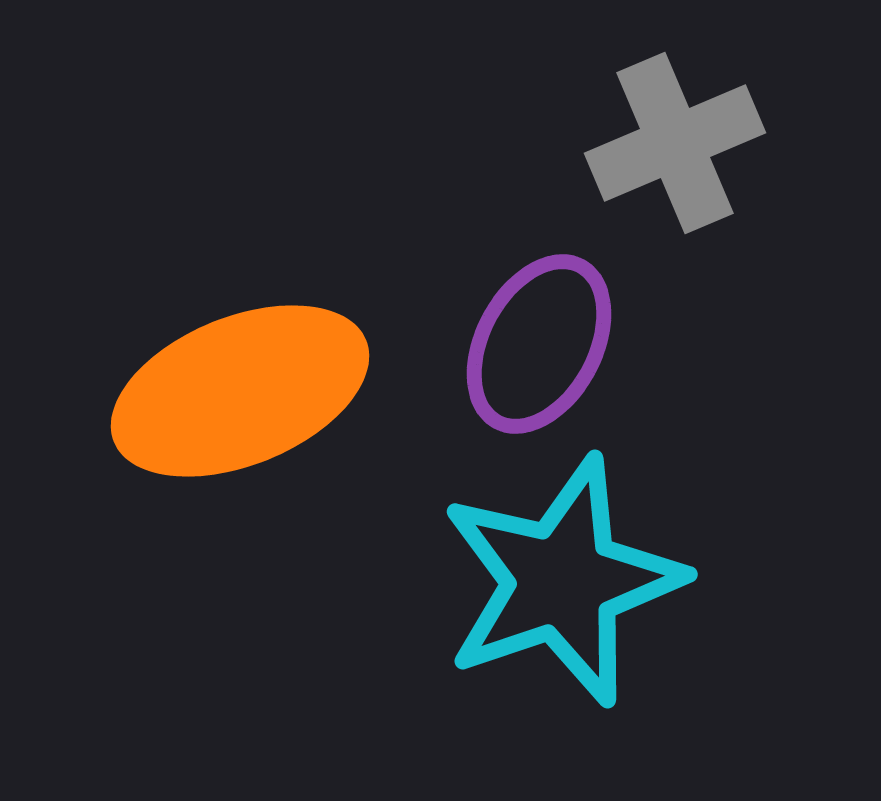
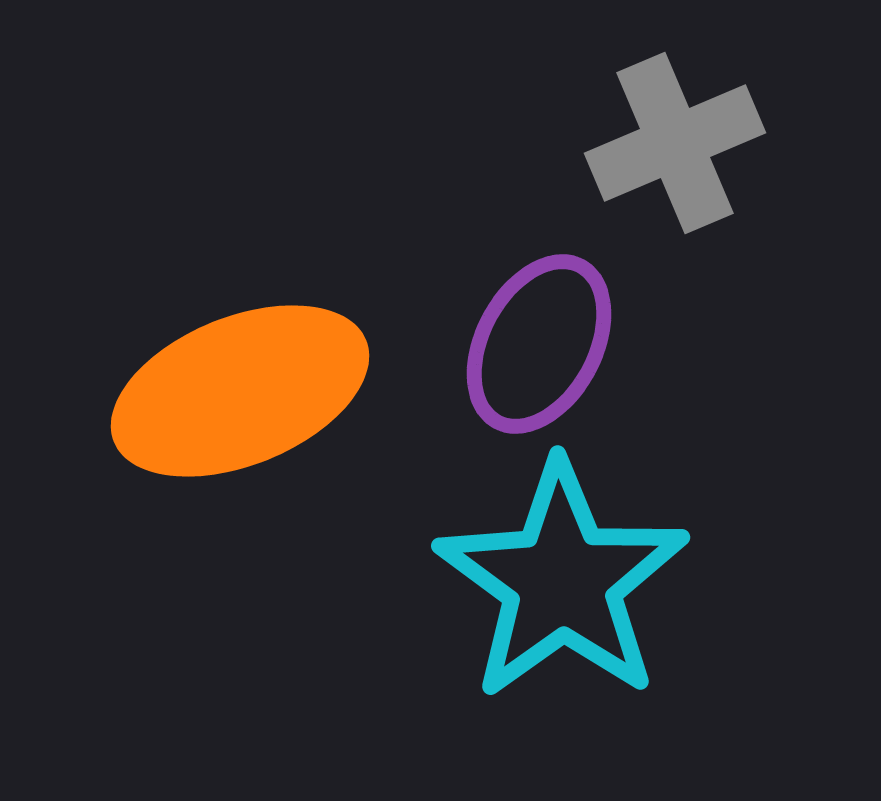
cyan star: rotated 17 degrees counterclockwise
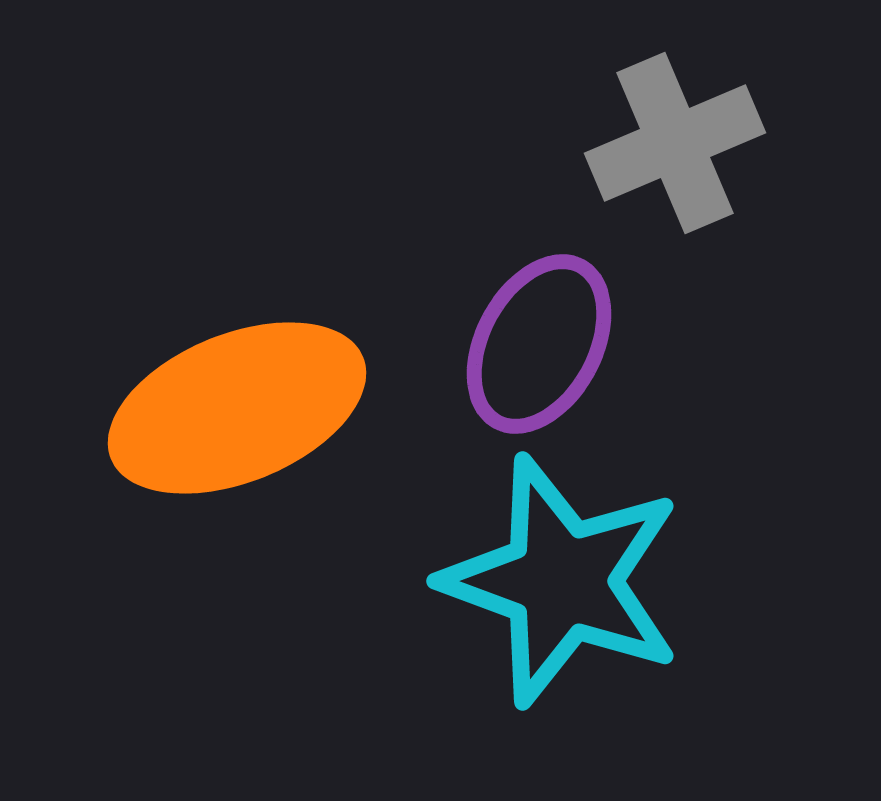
orange ellipse: moved 3 px left, 17 px down
cyan star: rotated 16 degrees counterclockwise
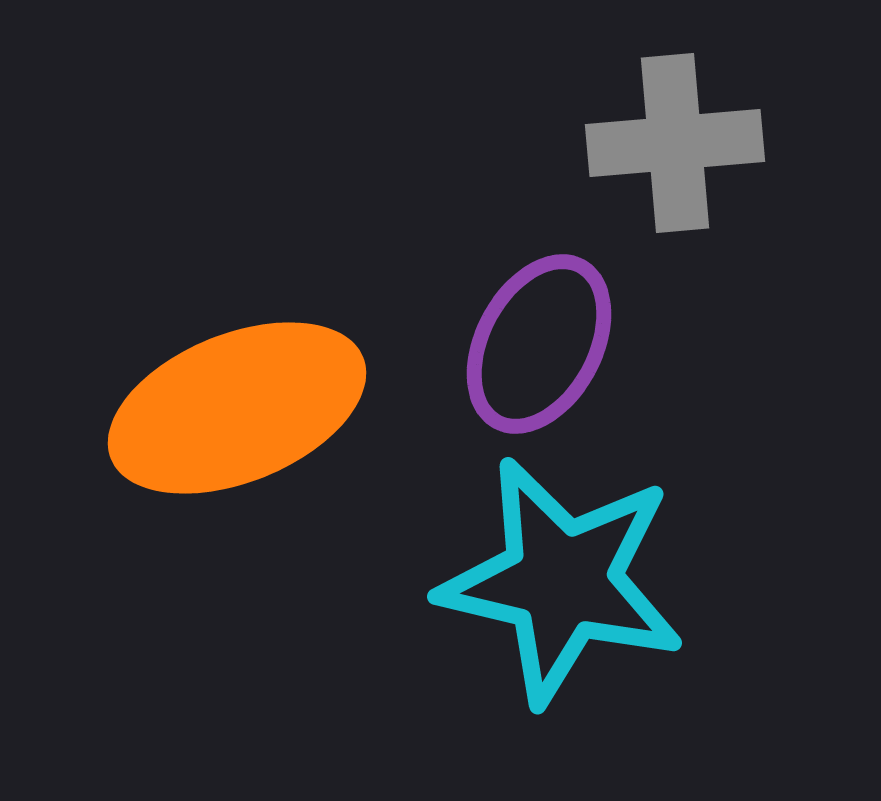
gray cross: rotated 18 degrees clockwise
cyan star: rotated 7 degrees counterclockwise
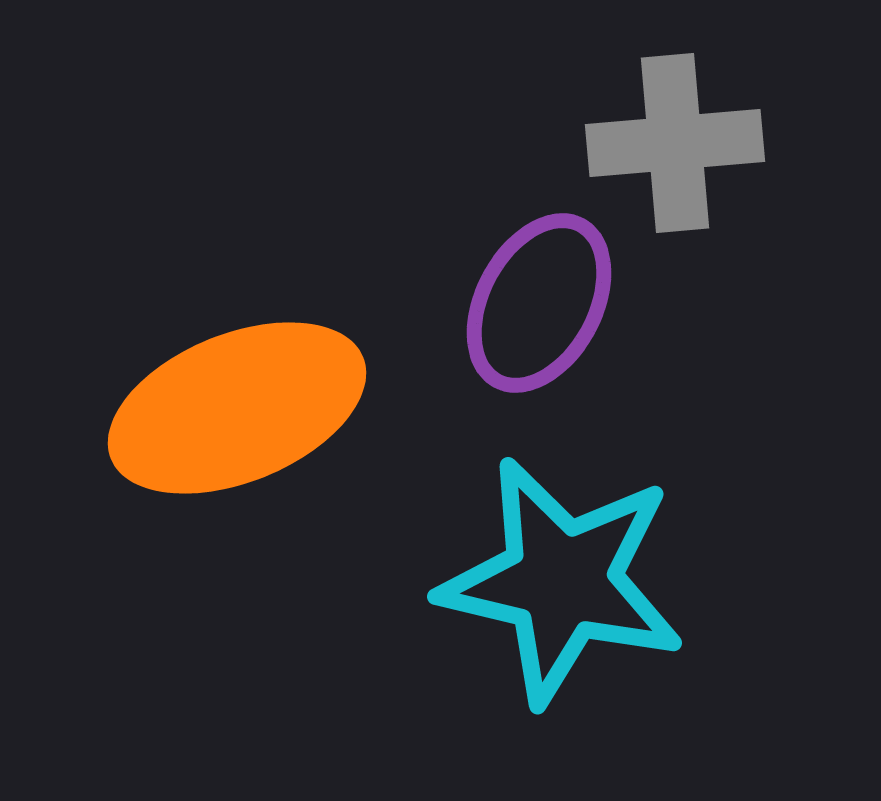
purple ellipse: moved 41 px up
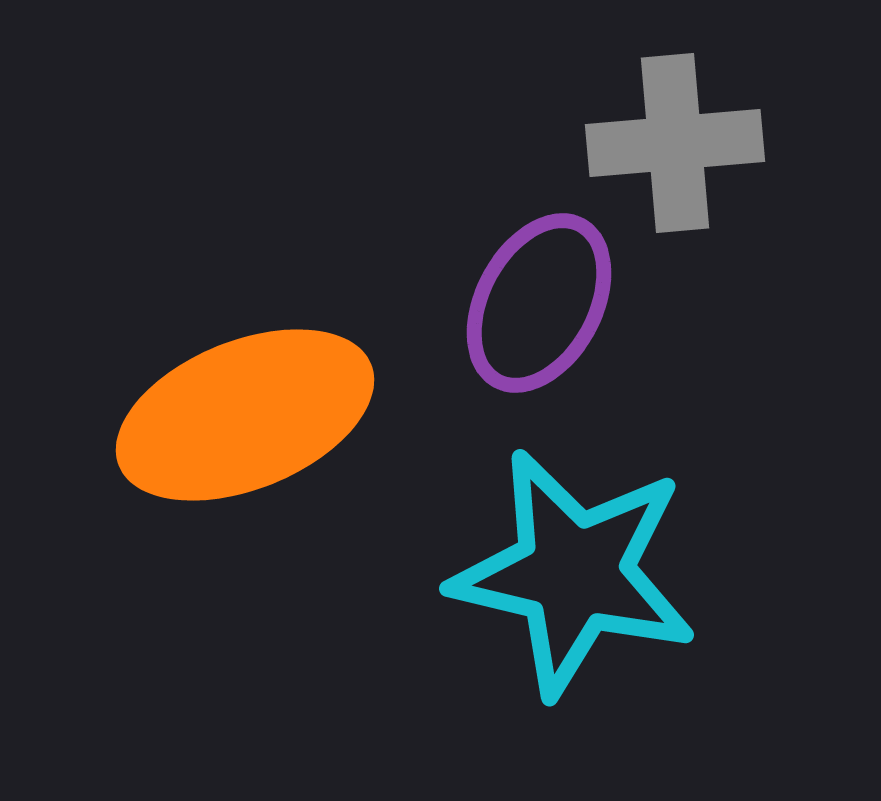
orange ellipse: moved 8 px right, 7 px down
cyan star: moved 12 px right, 8 px up
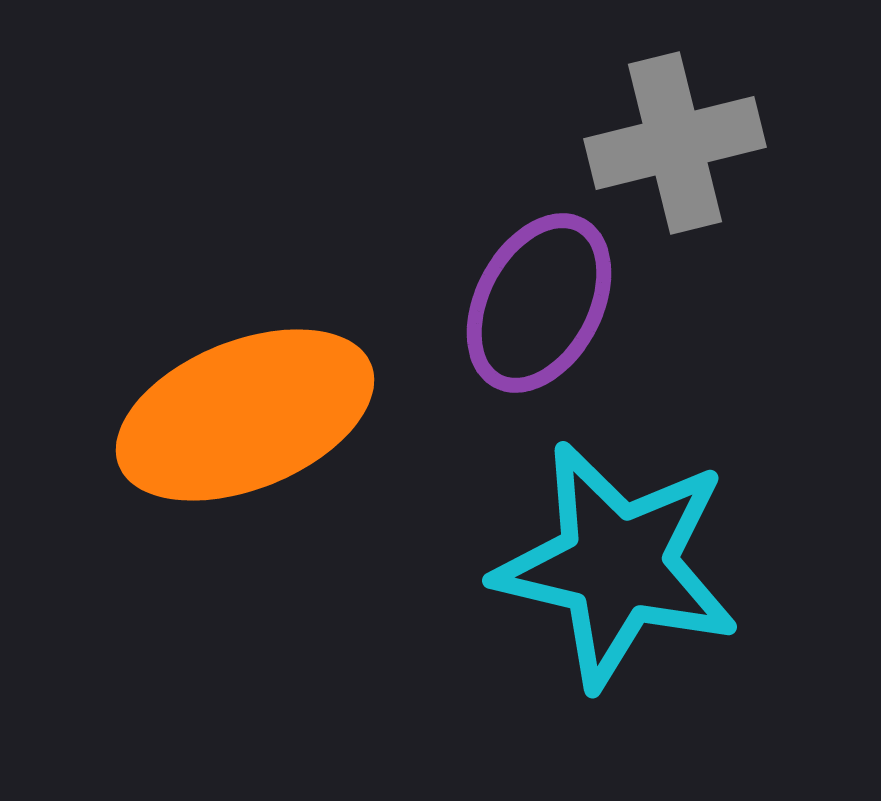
gray cross: rotated 9 degrees counterclockwise
cyan star: moved 43 px right, 8 px up
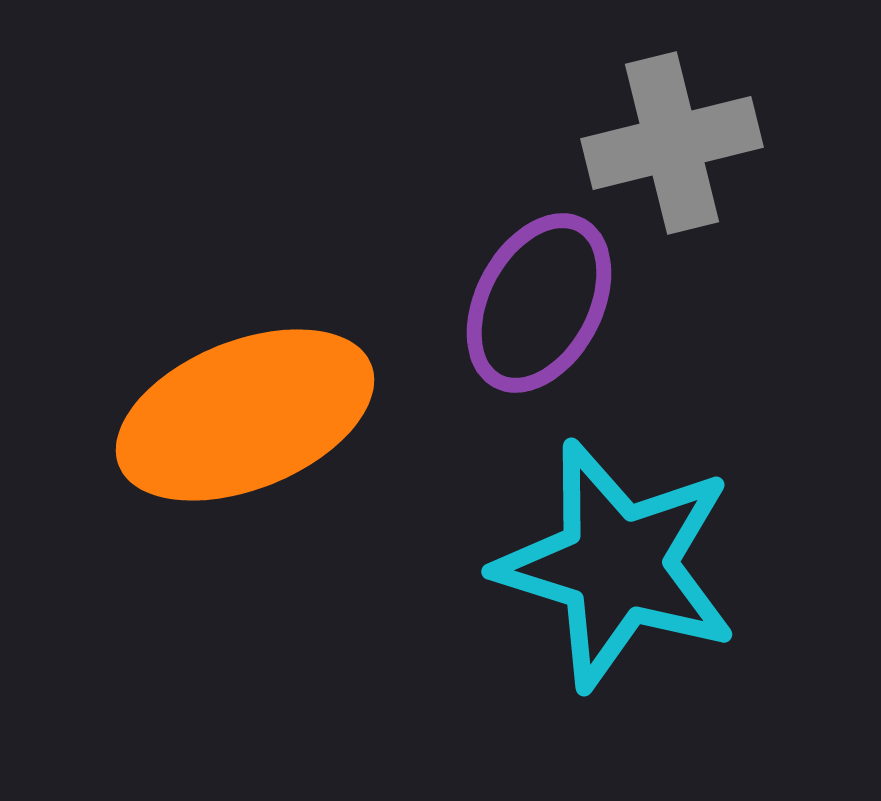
gray cross: moved 3 px left
cyan star: rotated 4 degrees clockwise
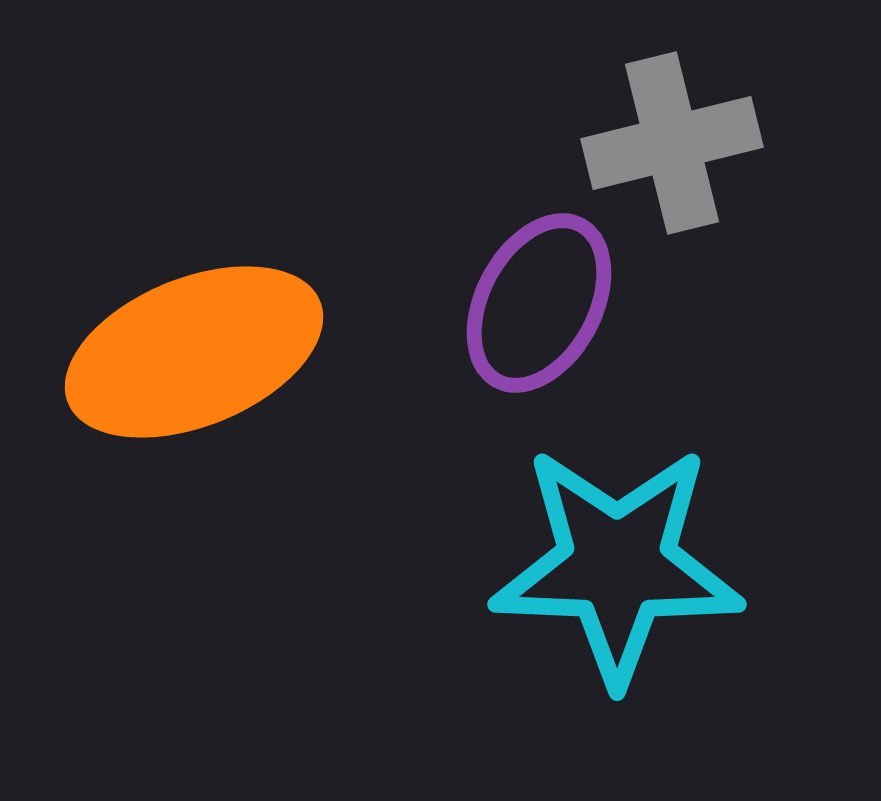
orange ellipse: moved 51 px left, 63 px up
cyan star: rotated 15 degrees counterclockwise
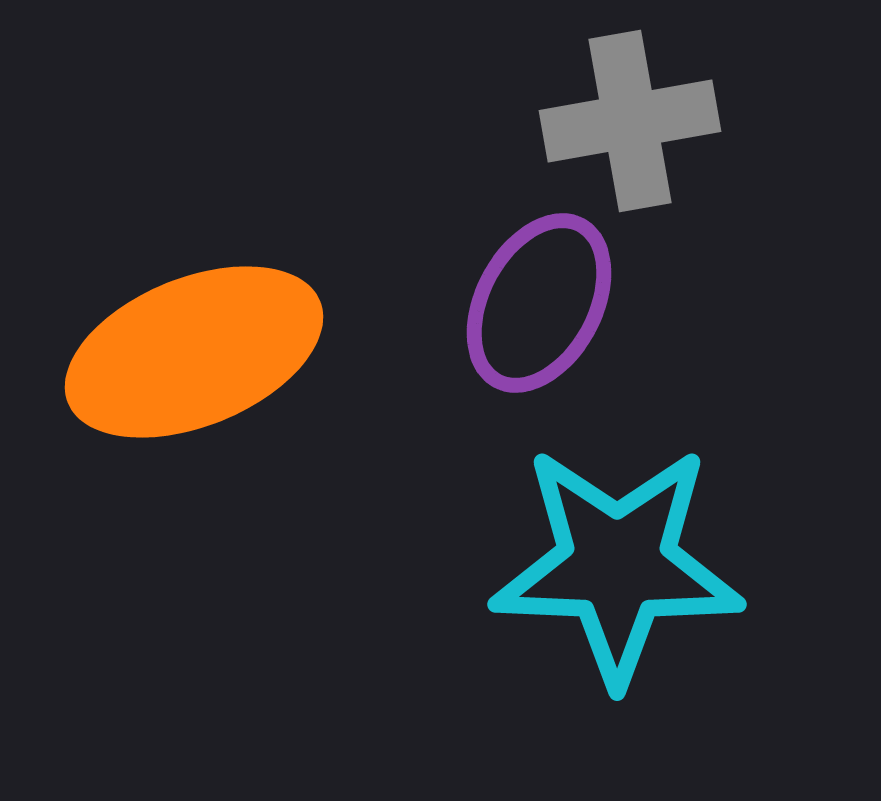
gray cross: moved 42 px left, 22 px up; rotated 4 degrees clockwise
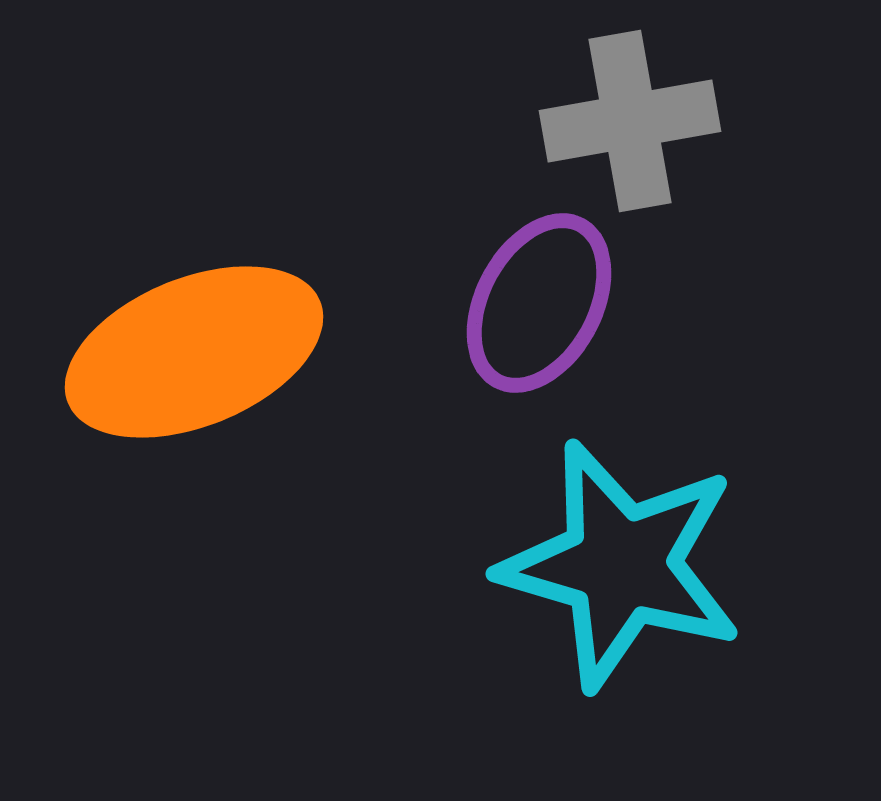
cyan star: moved 4 px right; rotated 14 degrees clockwise
